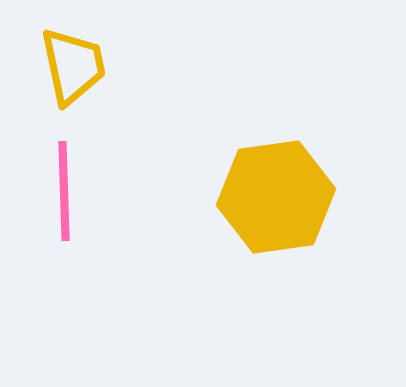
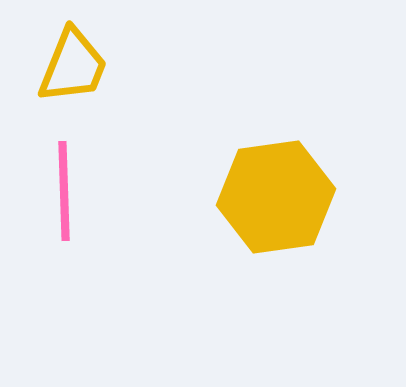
yellow trapezoid: rotated 34 degrees clockwise
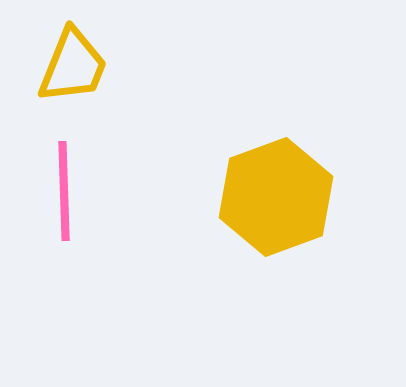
yellow hexagon: rotated 12 degrees counterclockwise
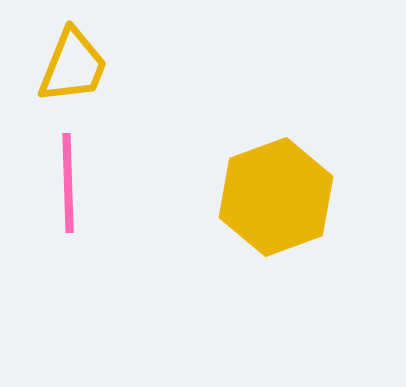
pink line: moved 4 px right, 8 px up
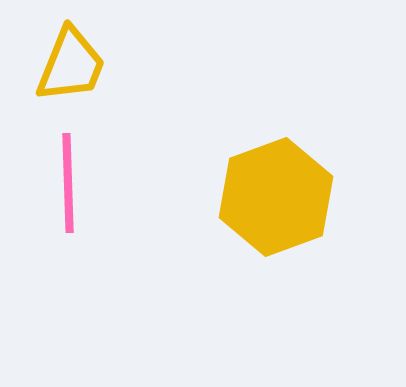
yellow trapezoid: moved 2 px left, 1 px up
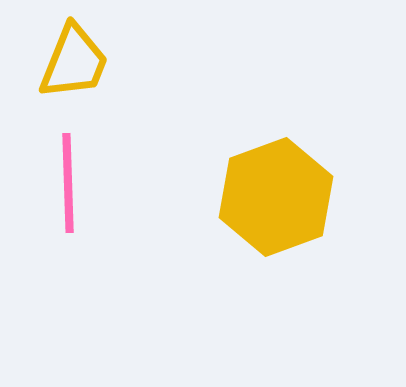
yellow trapezoid: moved 3 px right, 3 px up
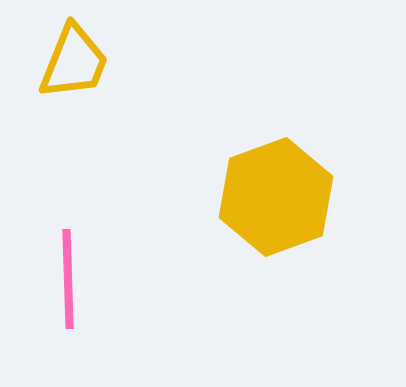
pink line: moved 96 px down
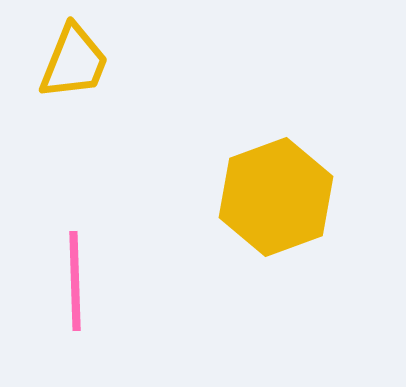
pink line: moved 7 px right, 2 px down
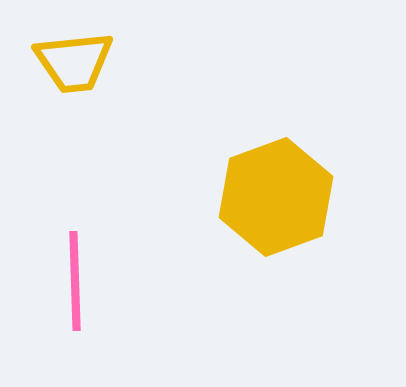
yellow trapezoid: rotated 62 degrees clockwise
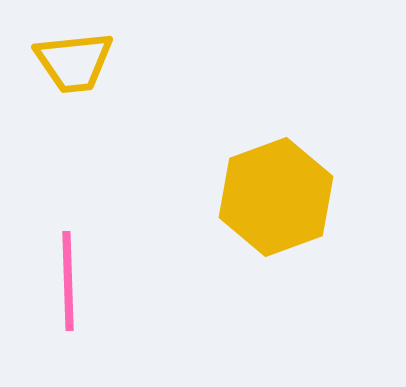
pink line: moved 7 px left
